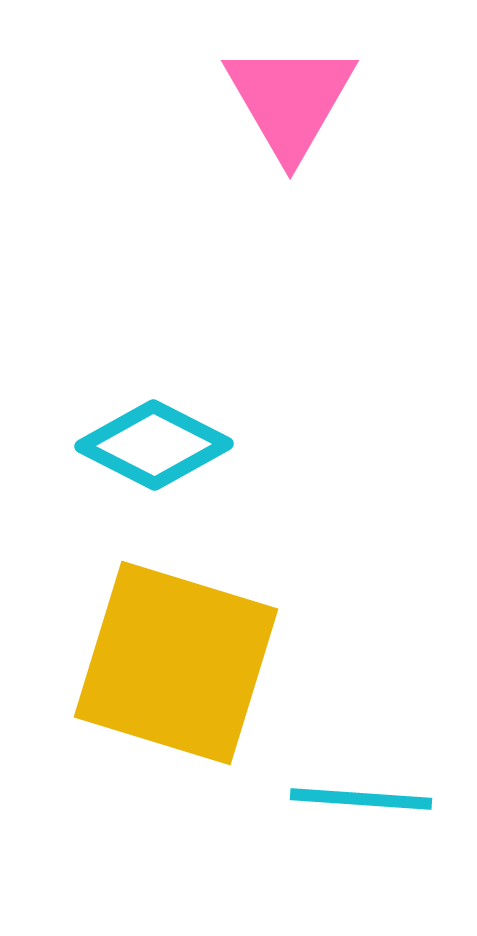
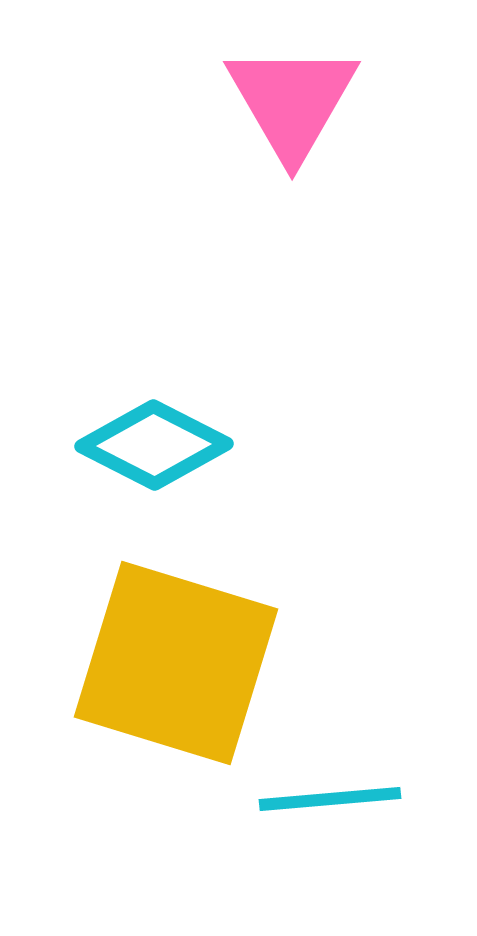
pink triangle: moved 2 px right, 1 px down
cyan line: moved 31 px left; rotated 9 degrees counterclockwise
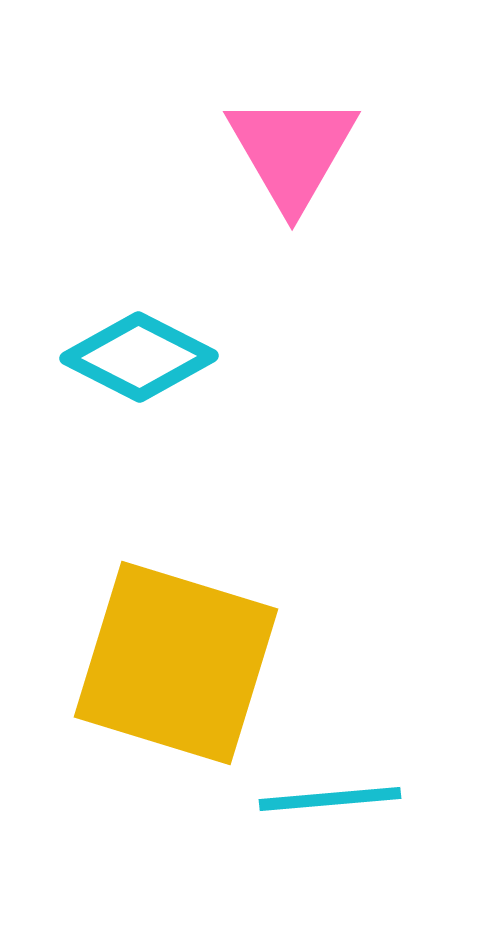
pink triangle: moved 50 px down
cyan diamond: moved 15 px left, 88 px up
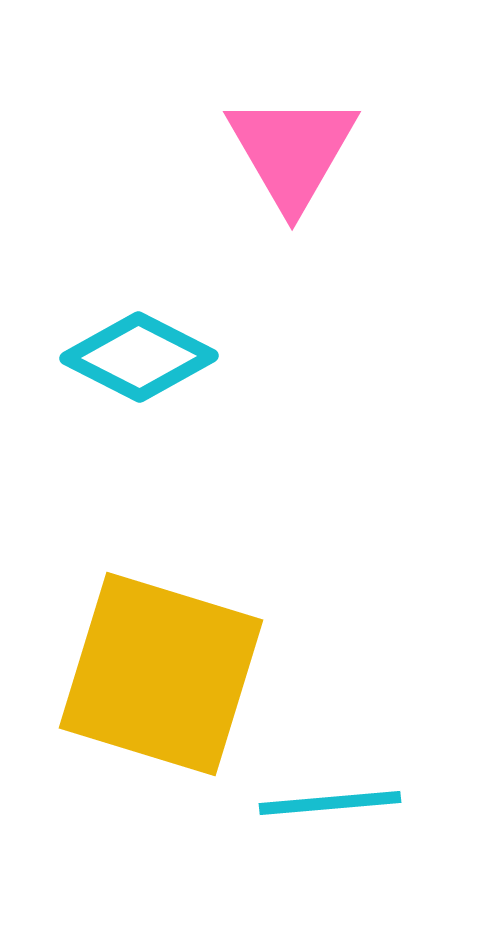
yellow square: moved 15 px left, 11 px down
cyan line: moved 4 px down
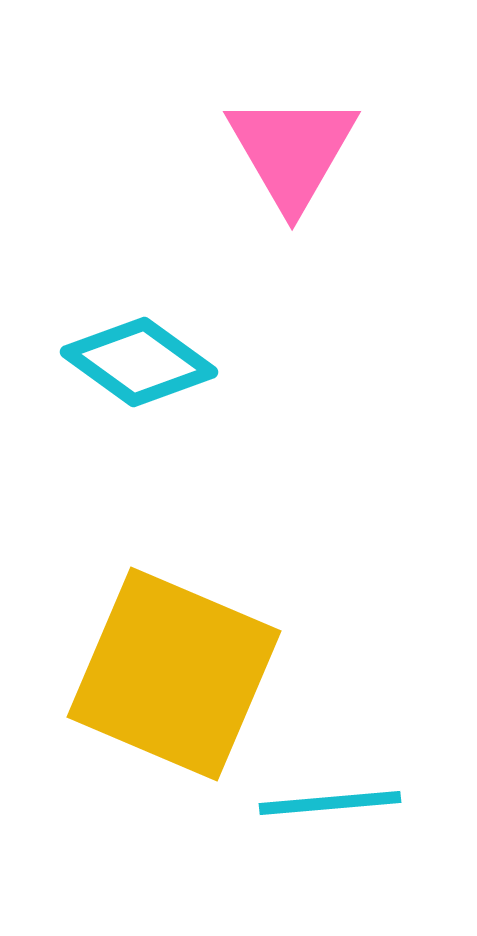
cyan diamond: moved 5 px down; rotated 9 degrees clockwise
yellow square: moved 13 px right; rotated 6 degrees clockwise
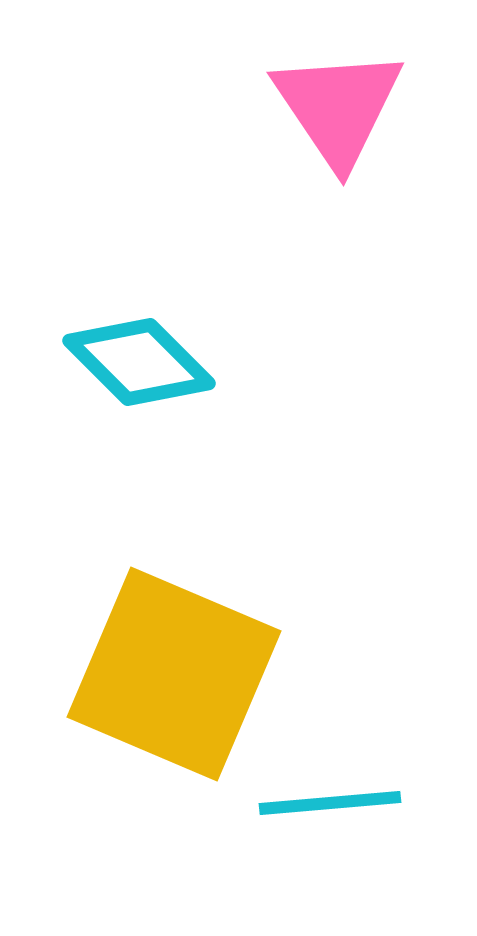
pink triangle: moved 46 px right, 44 px up; rotated 4 degrees counterclockwise
cyan diamond: rotated 9 degrees clockwise
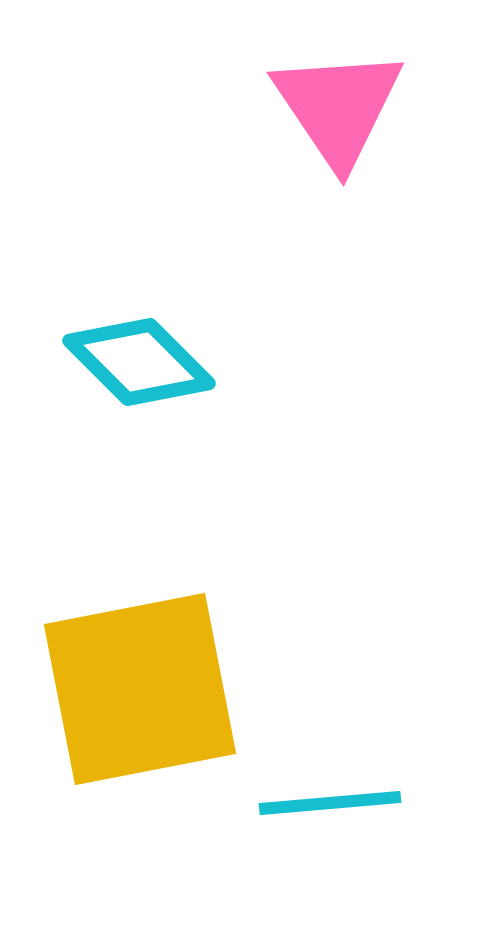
yellow square: moved 34 px left, 15 px down; rotated 34 degrees counterclockwise
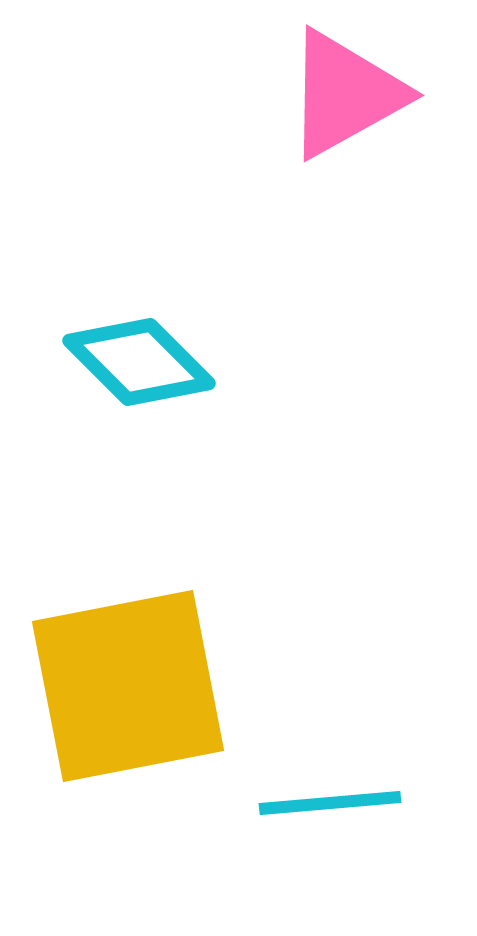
pink triangle: moved 7 px right, 13 px up; rotated 35 degrees clockwise
yellow square: moved 12 px left, 3 px up
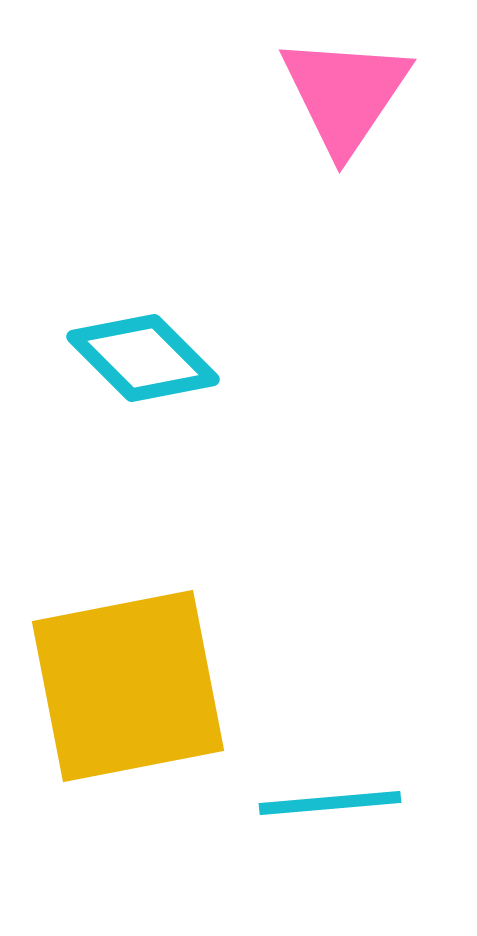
pink triangle: rotated 27 degrees counterclockwise
cyan diamond: moved 4 px right, 4 px up
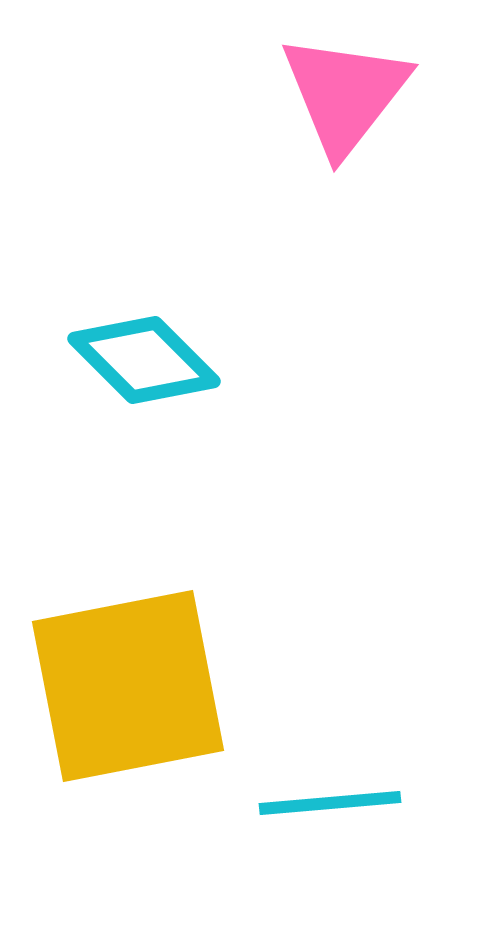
pink triangle: rotated 4 degrees clockwise
cyan diamond: moved 1 px right, 2 px down
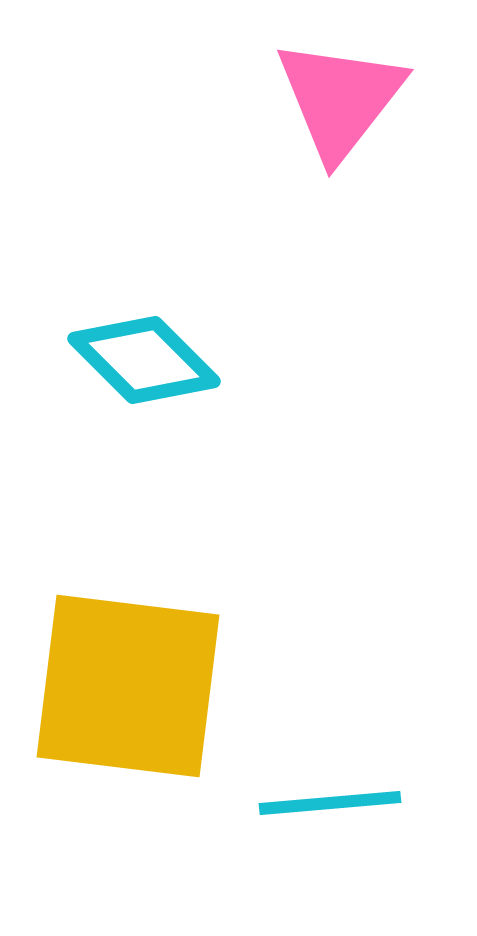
pink triangle: moved 5 px left, 5 px down
yellow square: rotated 18 degrees clockwise
